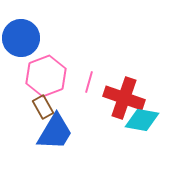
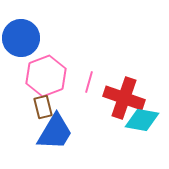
brown rectangle: rotated 15 degrees clockwise
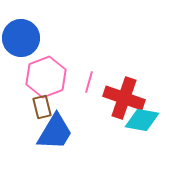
pink hexagon: moved 1 px down
brown rectangle: moved 1 px left
